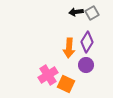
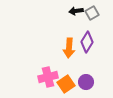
black arrow: moved 1 px up
purple circle: moved 17 px down
pink cross: moved 2 px down; rotated 18 degrees clockwise
orange square: rotated 30 degrees clockwise
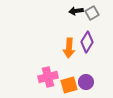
orange square: moved 3 px right, 1 px down; rotated 18 degrees clockwise
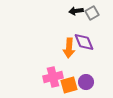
purple diamond: moved 3 px left; rotated 55 degrees counterclockwise
pink cross: moved 5 px right
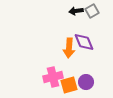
gray square: moved 2 px up
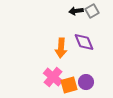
orange arrow: moved 8 px left
pink cross: rotated 36 degrees counterclockwise
